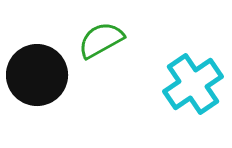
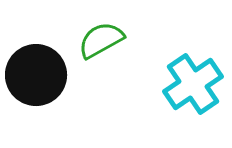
black circle: moved 1 px left
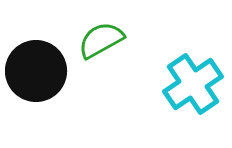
black circle: moved 4 px up
